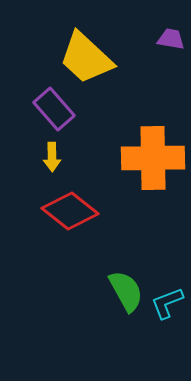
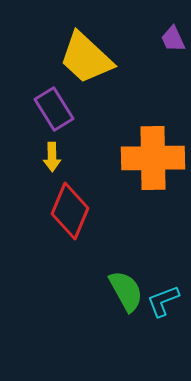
purple trapezoid: moved 2 px right; rotated 124 degrees counterclockwise
purple rectangle: rotated 9 degrees clockwise
red diamond: rotated 74 degrees clockwise
cyan L-shape: moved 4 px left, 2 px up
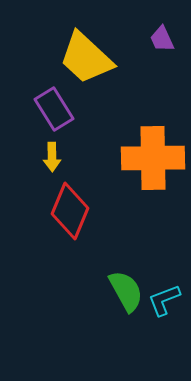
purple trapezoid: moved 11 px left
cyan L-shape: moved 1 px right, 1 px up
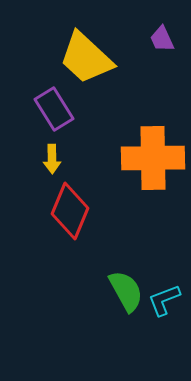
yellow arrow: moved 2 px down
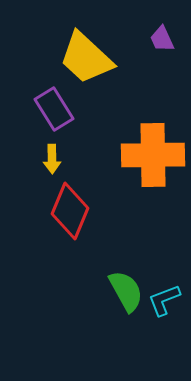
orange cross: moved 3 px up
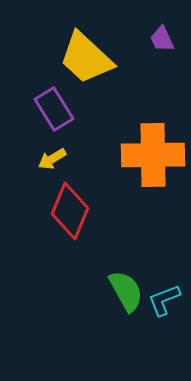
yellow arrow: rotated 60 degrees clockwise
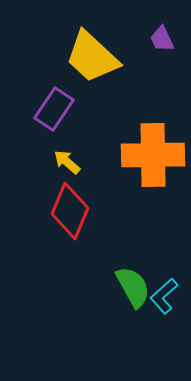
yellow trapezoid: moved 6 px right, 1 px up
purple rectangle: rotated 66 degrees clockwise
yellow arrow: moved 15 px right, 3 px down; rotated 72 degrees clockwise
green semicircle: moved 7 px right, 4 px up
cyan L-shape: moved 4 px up; rotated 21 degrees counterclockwise
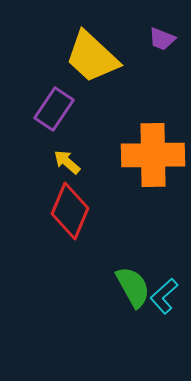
purple trapezoid: rotated 44 degrees counterclockwise
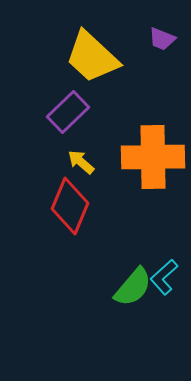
purple rectangle: moved 14 px right, 3 px down; rotated 12 degrees clockwise
orange cross: moved 2 px down
yellow arrow: moved 14 px right
red diamond: moved 5 px up
green semicircle: rotated 69 degrees clockwise
cyan L-shape: moved 19 px up
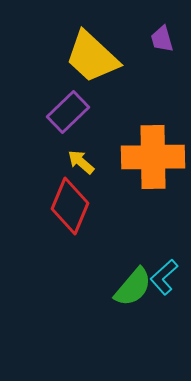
purple trapezoid: rotated 52 degrees clockwise
